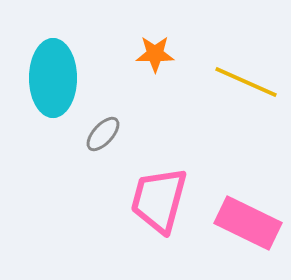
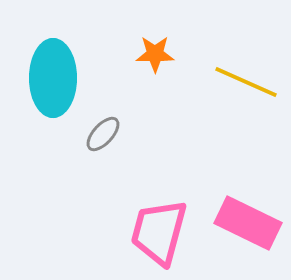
pink trapezoid: moved 32 px down
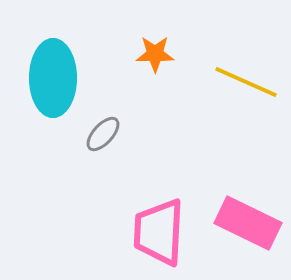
pink trapezoid: rotated 12 degrees counterclockwise
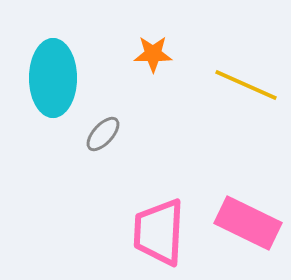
orange star: moved 2 px left
yellow line: moved 3 px down
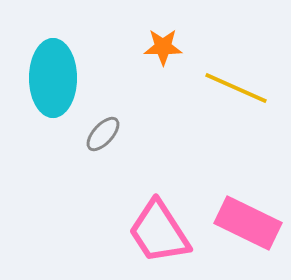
orange star: moved 10 px right, 7 px up
yellow line: moved 10 px left, 3 px down
pink trapezoid: rotated 36 degrees counterclockwise
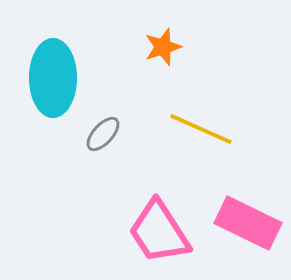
orange star: rotated 18 degrees counterclockwise
yellow line: moved 35 px left, 41 px down
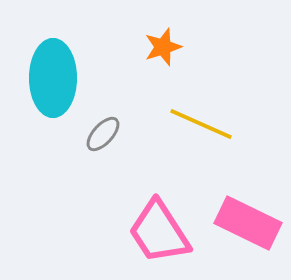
yellow line: moved 5 px up
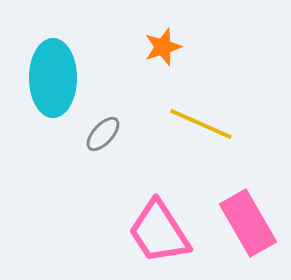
pink rectangle: rotated 34 degrees clockwise
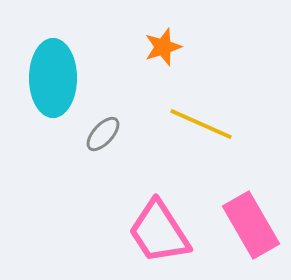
pink rectangle: moved 3 px right, 2 px down
